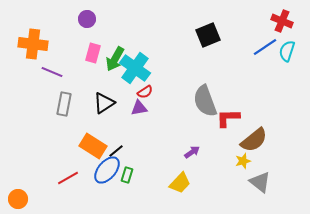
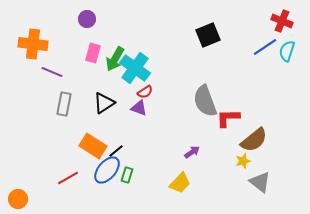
purple triangle: rotated 30 degrees clockwise
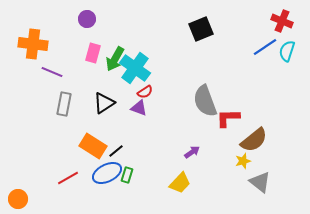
black square: moved 7 px left, 6 px up
blue ellipse: moved 3 px down; rotated 24 degrees clockwise
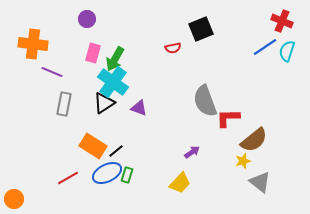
cyan cross: moved 22 px left, 14 px down
red semicircle: moved 28 px right, 44 px up; rotated 21 degrees clockwise
orange circle: moved 4 px left
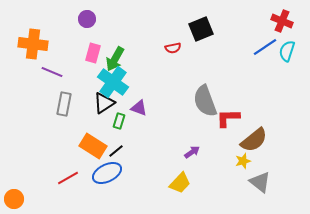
green rectangle: moved 8 px left, 54 px up
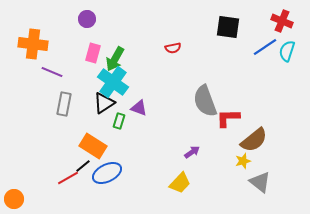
black square: moved 27 px right, 2 px up; rotated 30 degrees clockwise
black line: moved 33 px left, 15 px down
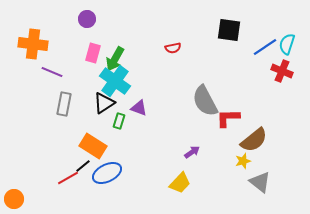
red cross: moved 50 px down
black square: moved 1 px right, 3 px down
cyan semicircle: moved 7 px up
cyan cross: moved 2 px right, 1 px up
gray semicircle: rotated 8 degrees counterclockwise
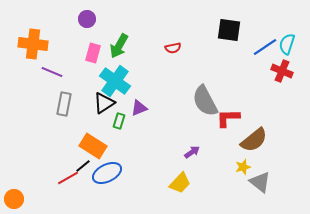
green arrow: moved 4 px right, 13 px up
purple triangle: rotated 42 degrees counterclockwise
yellow star: moved 6 px down
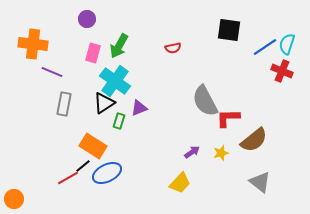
yellow star: moved 22 px left, 14 px up
